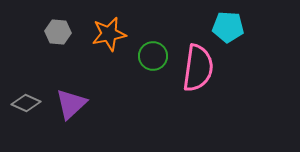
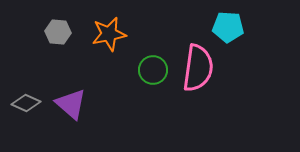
green circle: moved 14 px down
purple triangle: rotated 36 degrees counterclockwise
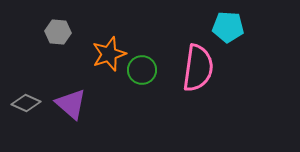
orange star: moved 20 px down; rotated 8 degrees counterclockwise
green circle: moved 11 px left
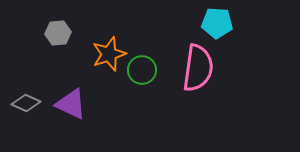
cyan pentagon: moved 11 px left, 4 px up
gray hexagon: moved 1 px down; rotated 10 degrees counterclockwise
purple triangle: rotated 16 degrees counterclockwise
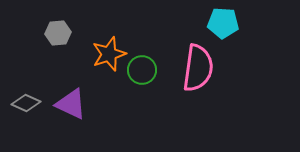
cyan pentagon: moved 6 px right
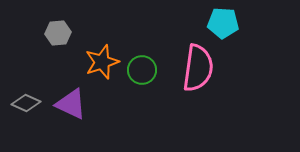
orange star: moved 7 px left, 8 px down
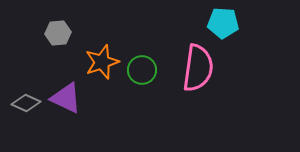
purple triangle: moved 5 px left, 6 px up
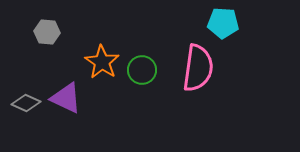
gray hexagon: moved 11 px left, 1 px up; rotated 10 degrees clockwise
orange star: rotated 20 degrees counterclockwise
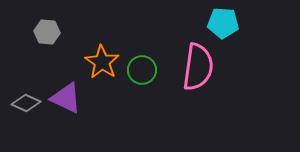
pink semicircle: moved 1 px up
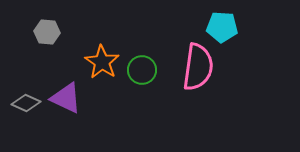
cyan pentagon: moved 1 px left, 4 px down
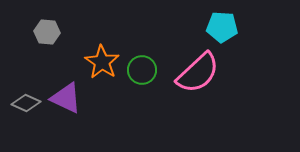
pink semicircle: moved 6 px down; rotated 39 degrees clockwise
